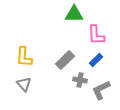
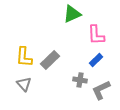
green triangle: moved 2 px left; rotated 24 degrees counterclockwise
gray rectangle: moved 15 px left
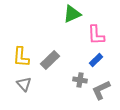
yellow L-shape: moved 3 px left
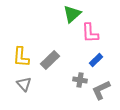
green triangle: rotated 18 degrees counterclockwise
pink L-shape: moved 6 px left, 2 px up
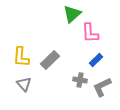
gray L-shape: moved 1 px right, 3 px up
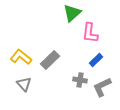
green triangle: moved 1 px up
pink L-shape: rotated 10 degrees clockwise
yellow L-shape: rotated 125 degrees clockwise
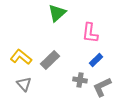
green triangle: moved 15 px left
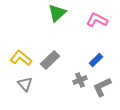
pink L-shape: moved 7 px right, 13 px up; rotated 110 degrees clockwise
yellow L-shape: moved 1 px down
gray cross: rotated 32 degrees counterclockwise
gray triangle: moved 1 px right
